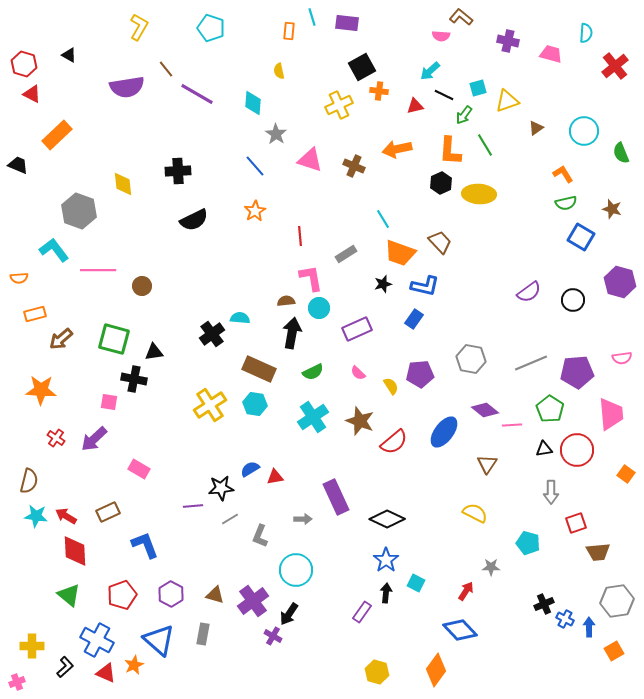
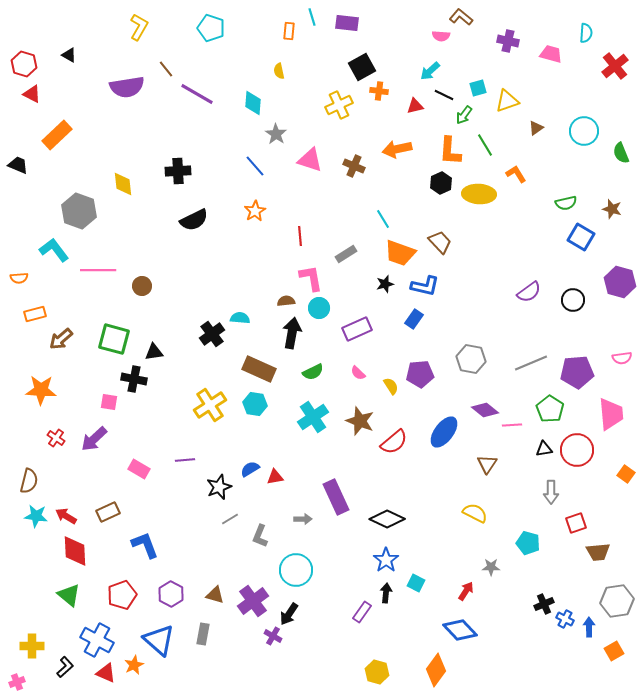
orange L-shape at (563, 174): moved 47 px left
black star at (383, 284): moved 2 px right
black star at (221, 488): moved 2 px left, 1 px up; rotated 15 degrees counterclockwise
purple line at (193, 506): moved 8 px left, 46 px up
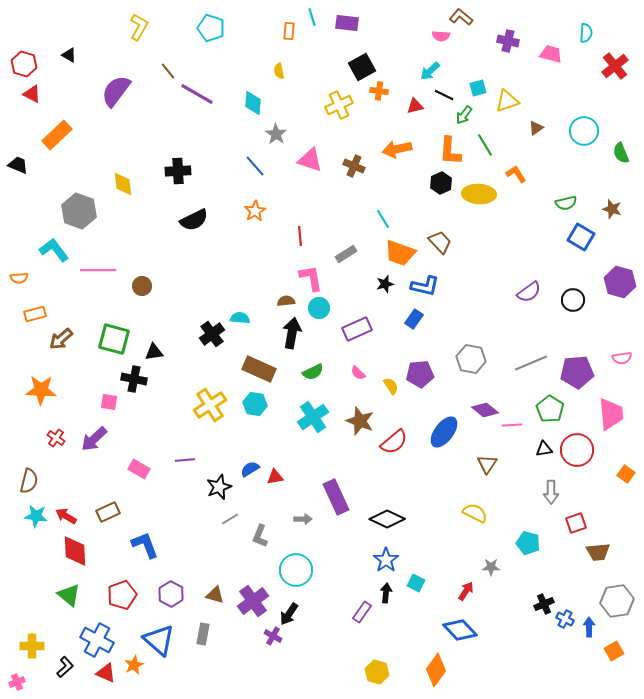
brown line at (166, 69): moved 2 px right, 2 px down
purple semicircle at (127, 87): moved 11 px left, 4 px down; rotated 136 degrees clockwise
